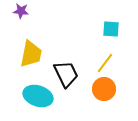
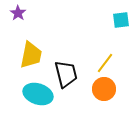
purple star: moved 3 px left, 2 px down; rotated 28 degrees clockwise
cyan square: moved 10 px right, 9 px up; rotated 12 degrees counterclockwise
yellow trapezoid: moved 1 px down
black trapezoid: rotated 12 degrees clockwise
cyan ellipse: moved 2 px up
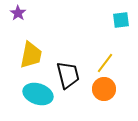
black trapezoid: moved 2 px right, 1 px down
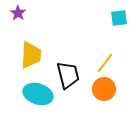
cyan square: moved 2 px left, 2 px up
yellow trapezoid: rotated 8 degrees counterclockwise
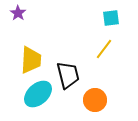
cyan square: moved 8 px left
yellow trapezoid: moved 5 px down
yellow line: moved 1 px left, 14 px up
orange circle: moved 9 px left, 11 px down
cyan ellipse: rotated 60 degrees counterclockwise
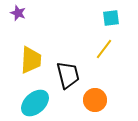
purple star: rotated 14 degrees counterclockwise
cyan ellipse: moved 3 px left, 9 px down
